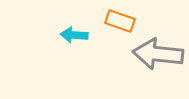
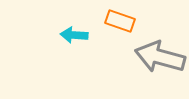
gray arrow: moved 2 px right, 3 px down; rotated 9 degrees clockwise
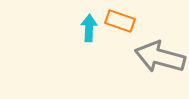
cyan arrow: moved 15 px right, 7 px up; rotated 88 degrees clockwise
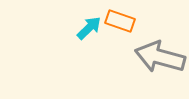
cyan arrow: rotated 44 degrees clockwise
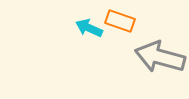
cyan arrow: rotated 112 degrees counterclockwise
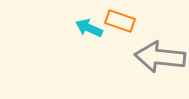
gray arrow: rotated 9 degrees counterclockwise
